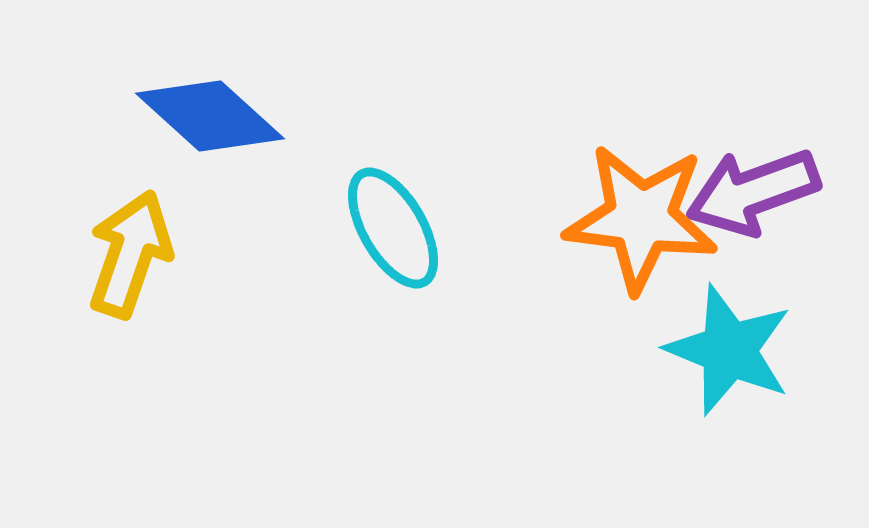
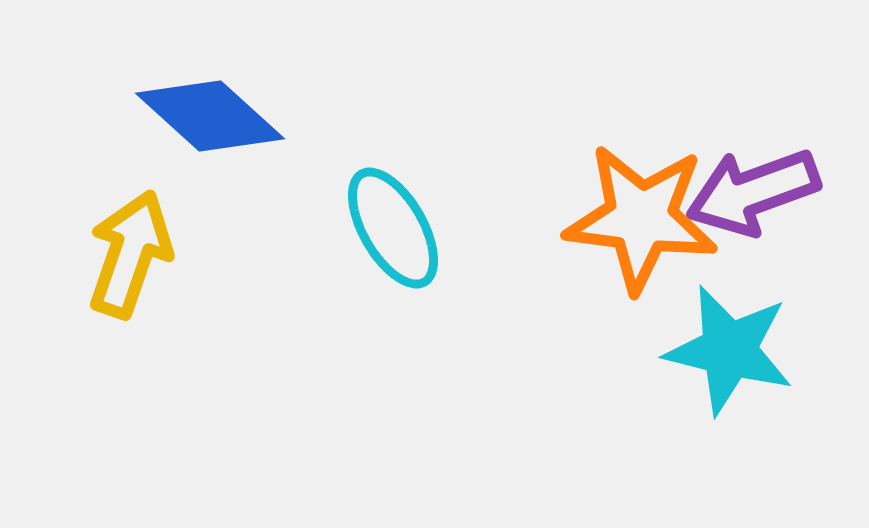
cyan star: rotated 8 degrees counterclockwise
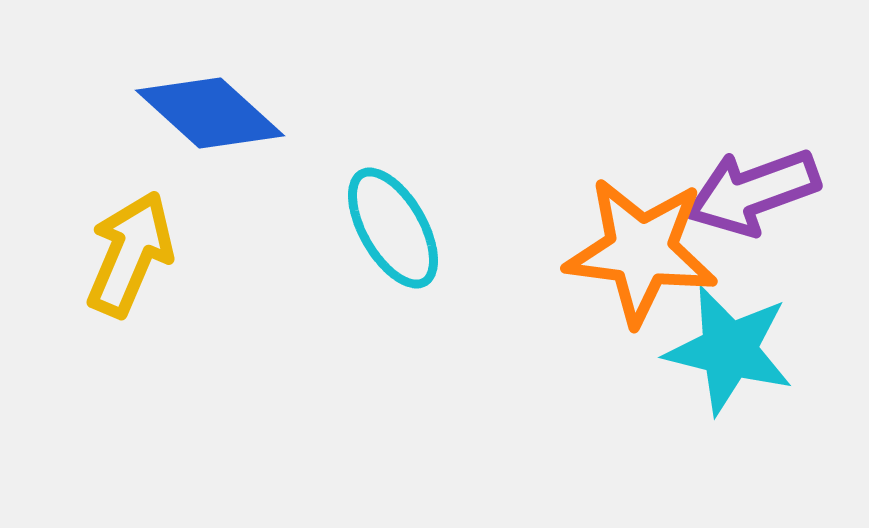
blue diamond: moved 3 px up
orange star: moved 33 px down
yellow arrow: rotated 4 degrees clockwise
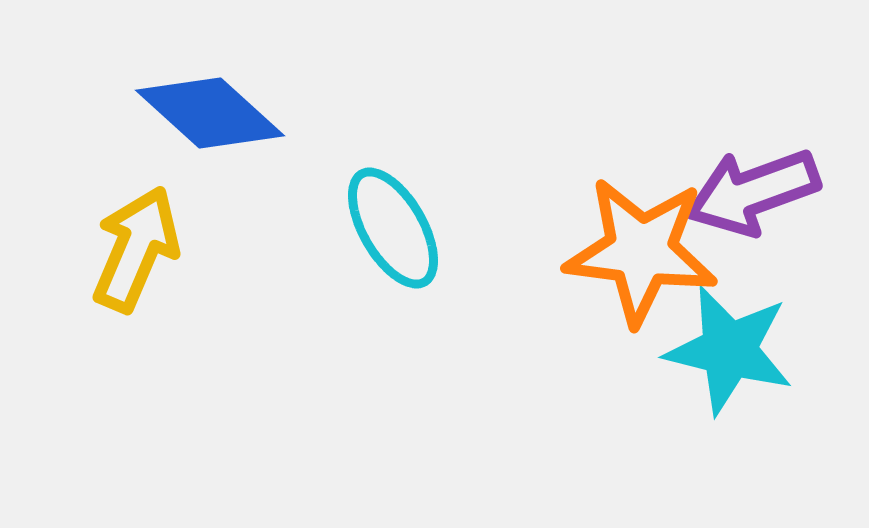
yellow arrow: moved 6 px right, 5 px up
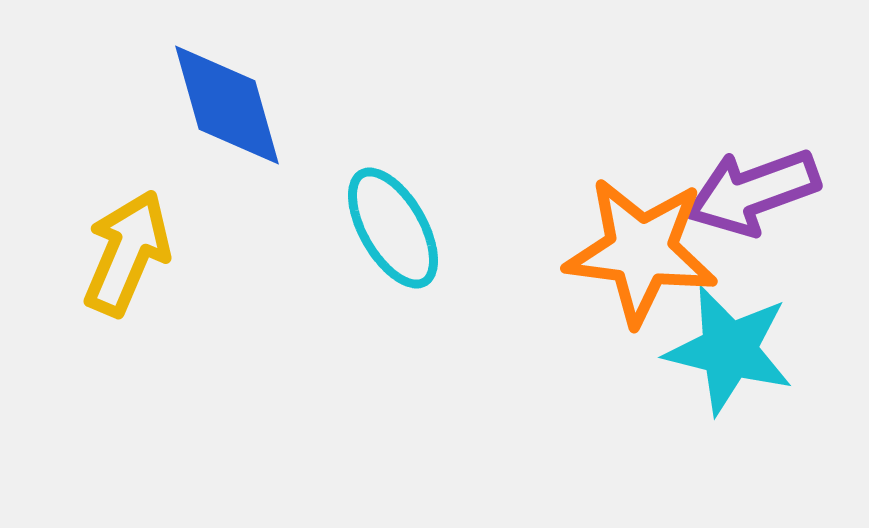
blue diamond: moved 17 px right, 8 px up; rotated 32 degrees clockwise
yellow arrow: moved 9 px left, 4 px down
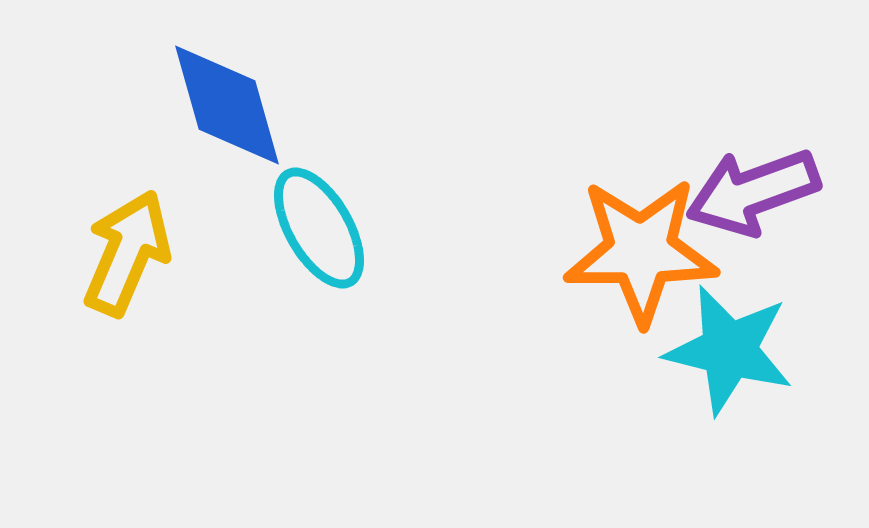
cyan ellipse: moved 74 px left
orange star: rotated 7 degrees counterclockwise
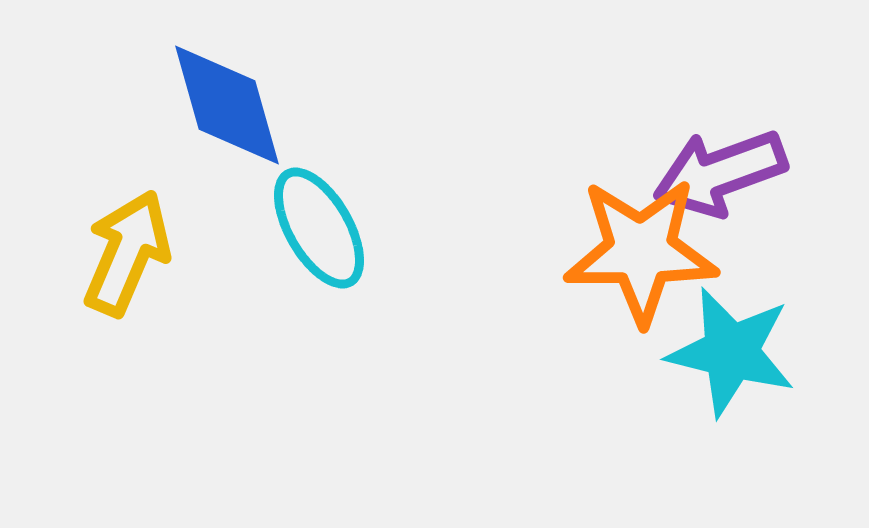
purple arrow: moved 33 px left, 19 px up
cyan star: moved 2 px right, 2 px down
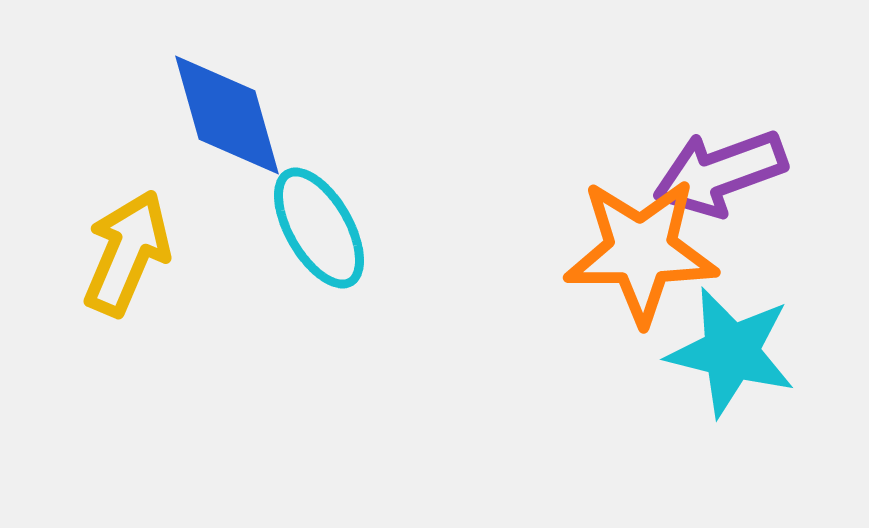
blue diamond: moved 10 px down
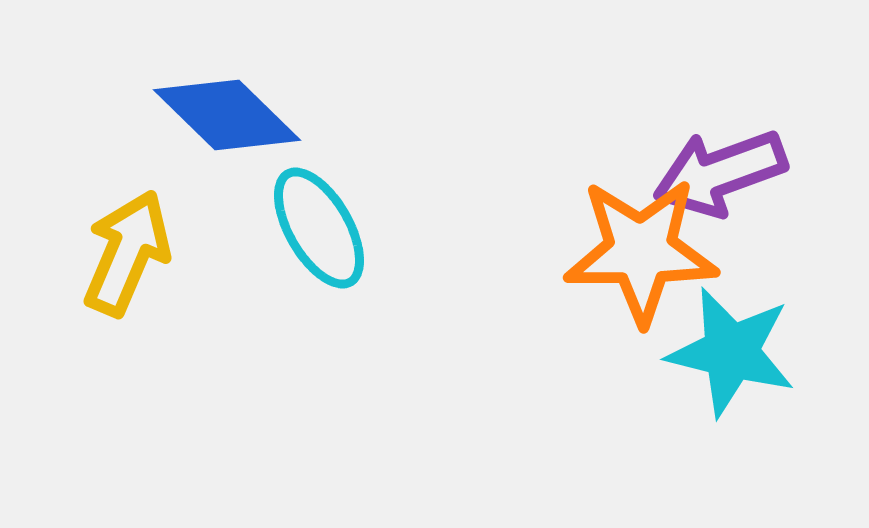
blue diamond: rotated 30 degrees counterclockwise
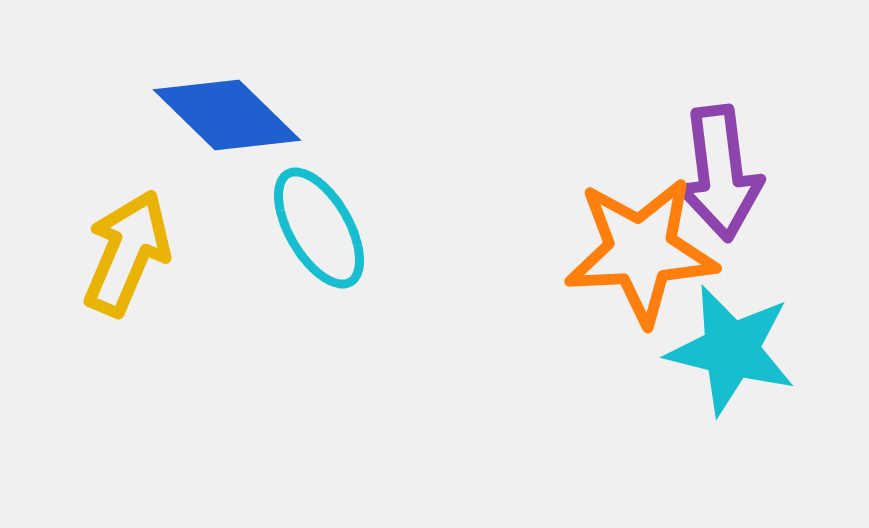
purple arrow: rotated 77 degrees counterclockwise
orange star: rotated 3 degrees counterclockwise
cyan star: moved 2 px up
